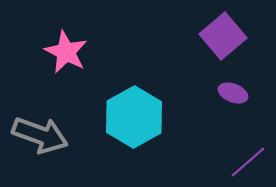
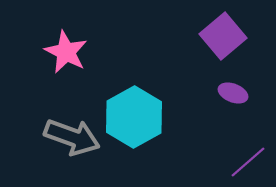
gray arrow: moved 32 px right, 2 px down
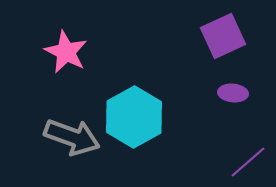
purple square: rotated 15 degrees clockwise
purple ellipse: rotated 16 degrees counterclockwise
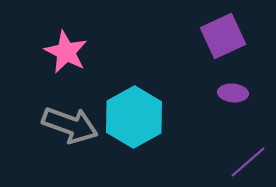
gray arrow: moved 2 px left, 12 px up
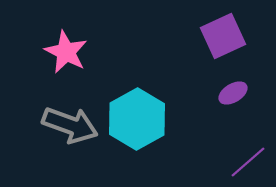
purple ellipse: rotated 36 degrees counterclockwise
cyan hexagon: moved 3 px right, 2 px down
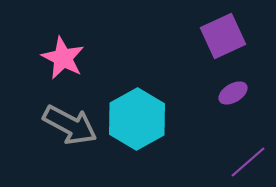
pink star: moved 3 px left, 6 px down
gray arrow: rotated 8 degrees clockwise
